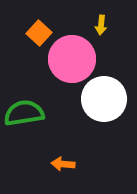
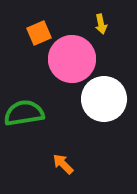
yellow arrow: moved 1 px up; rotated 18 degrees counterclockwise
orange square: rotated 25 degrees clockwise
orange arrow: rotated 40 degrees clockwise
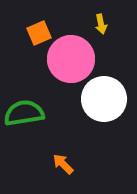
pink circle: moved 1 px left
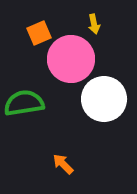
yellow arrow: moved 7 px left
green semicircle: moved 10 px up
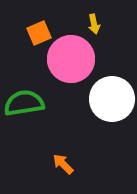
white circle: moved 8 px right
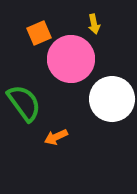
green semicircle: rotated 63 degrees clockwise
orange arrow: moved 7 px left, 27 px up; rotated 70 degrees counterclockwise
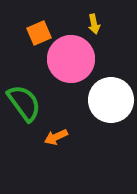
white circle: moved 1 px left, 1 px down
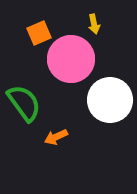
white circle: moved 1 px left
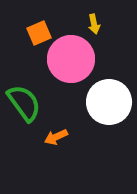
white circle: moved 1 px left, 2 px down
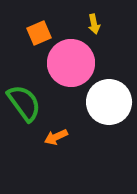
pink circle: moved 4 px down
